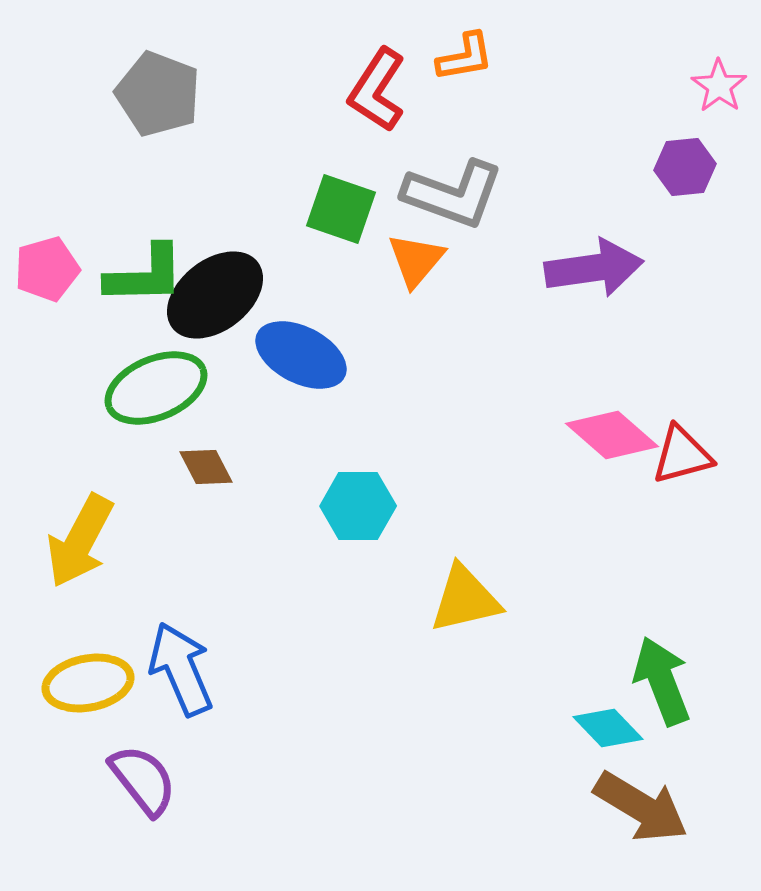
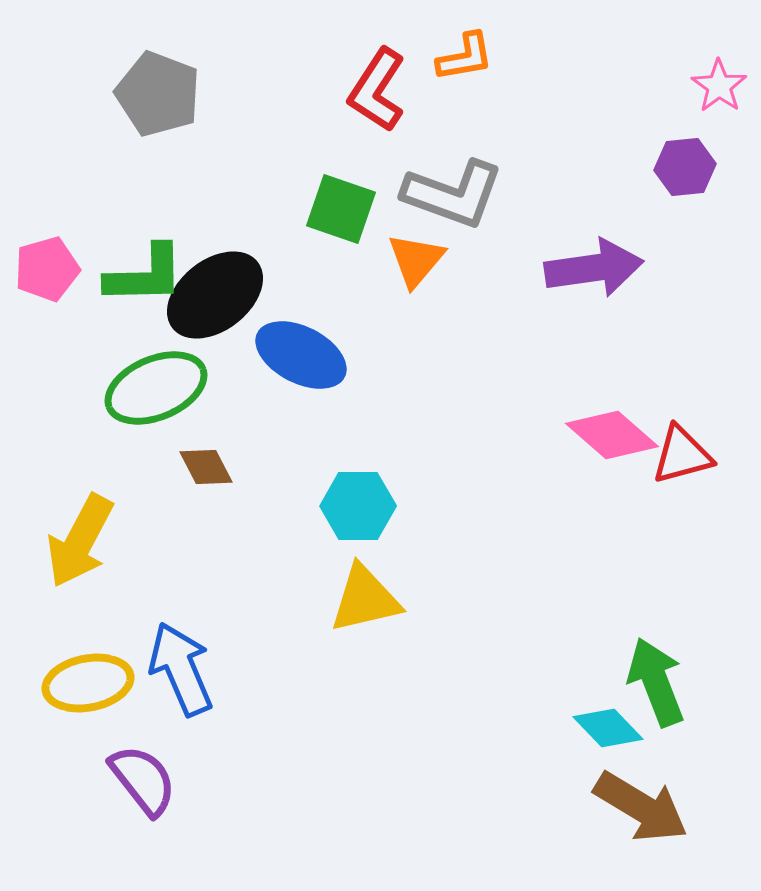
yellow triangle: moved 100 px left
green arrow: moved 6 px left, 1 px down
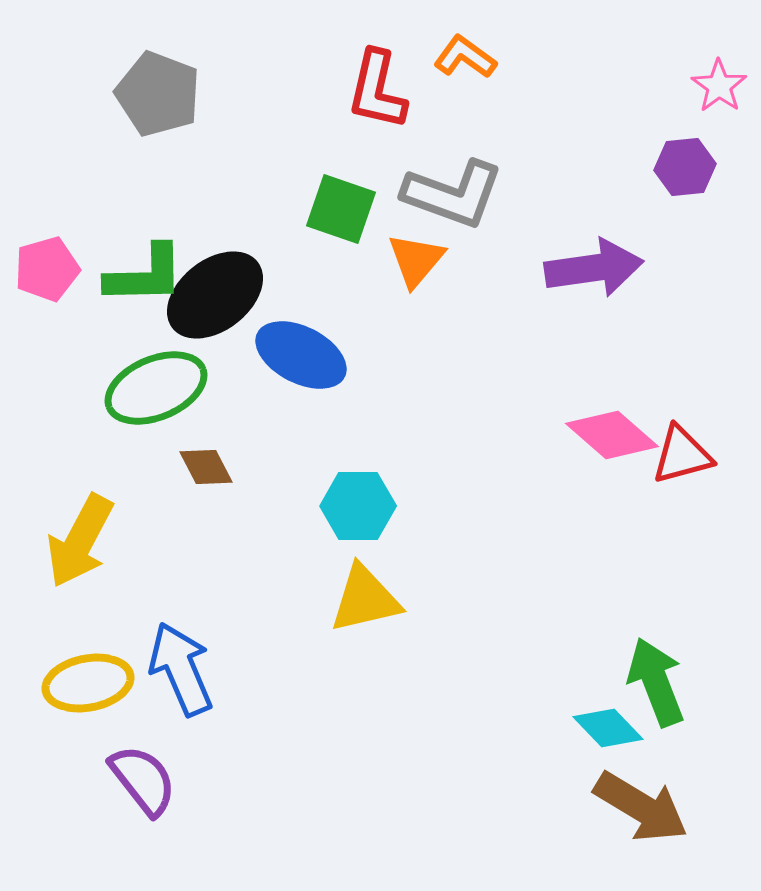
orange L-shape: rotated 134 degrees counterclockwise
red L-shape: rotated 20 degrees counterclockwise
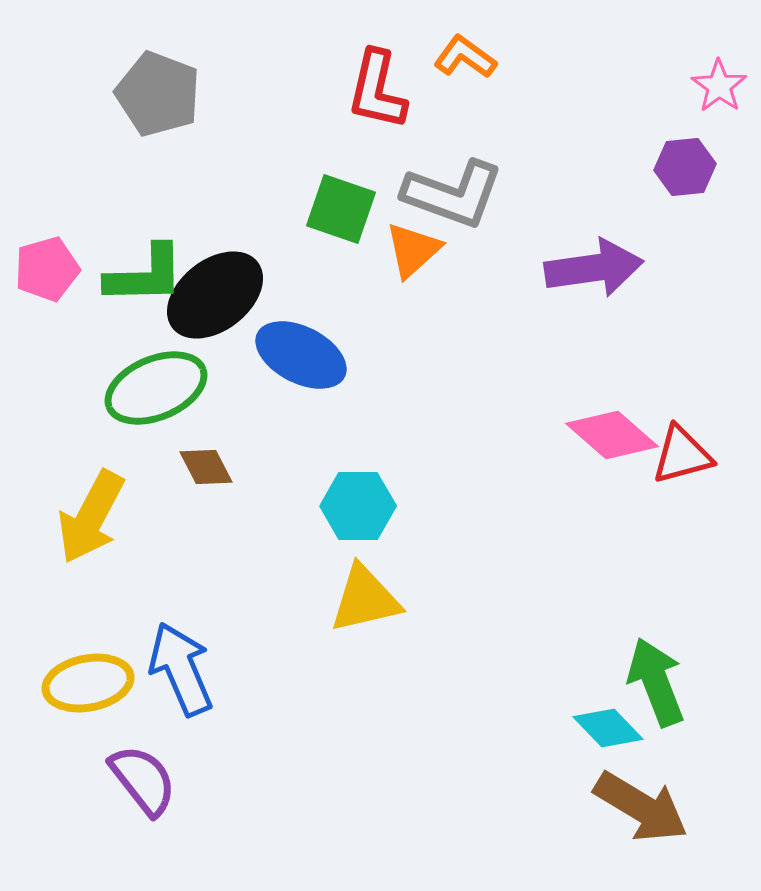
orange triangle: moved 3 px left, 10 px up; rotated 8 degrees clockwise
yellow arrow: moved 11 px right, 24 px up
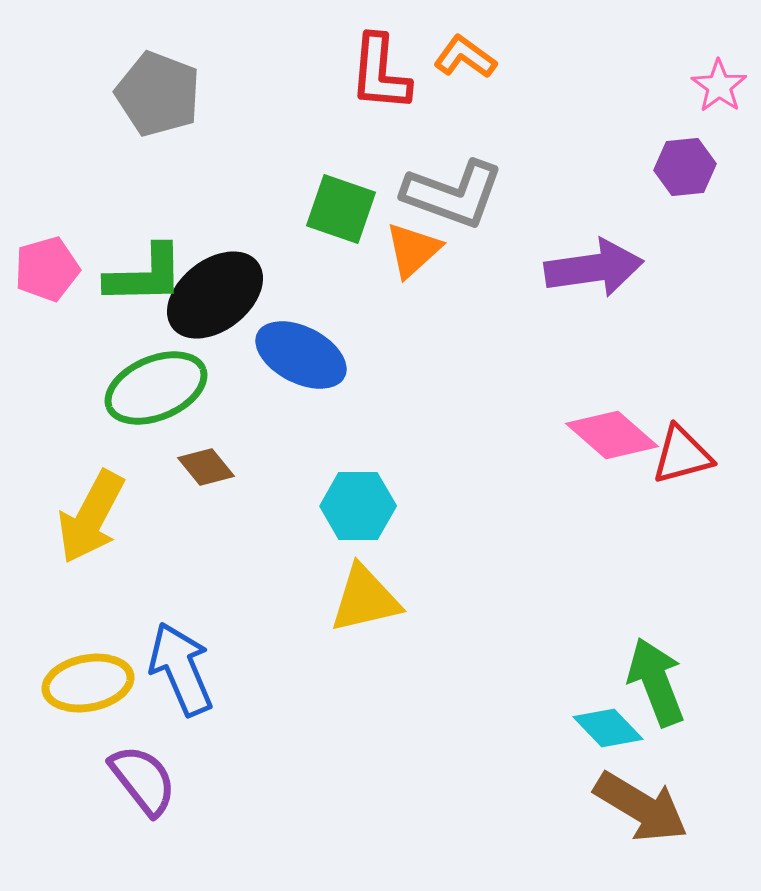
red L-shape: moved 3 px right, 17 px up; rotated 8 degrees counterclockwise
brown diamond: rotated 12 degrees counterclockwise
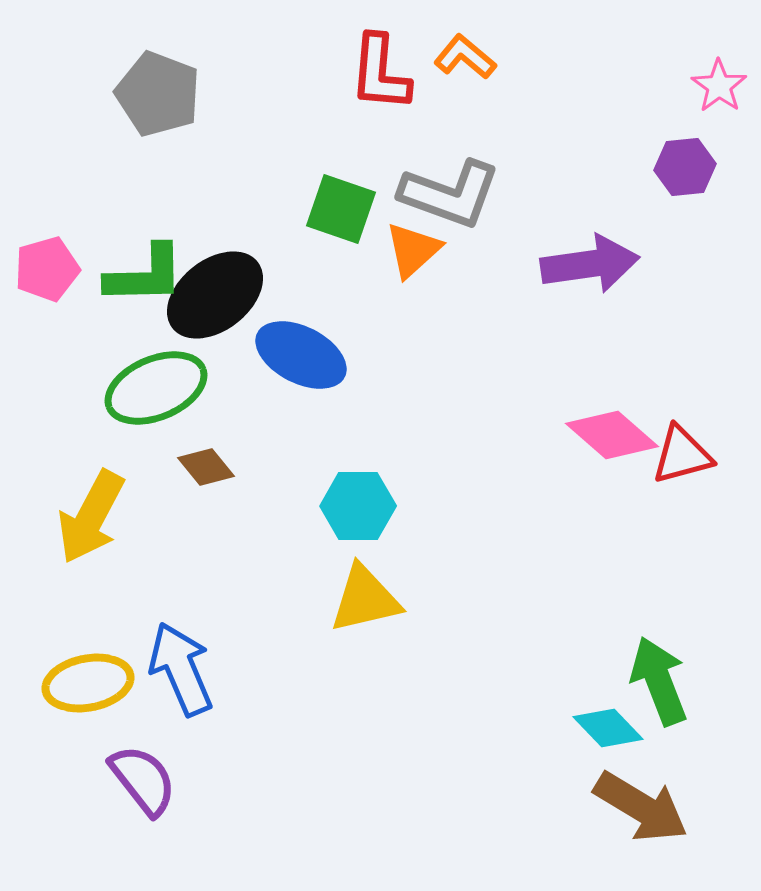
orange L-shape: rotated 4 degrees clockwise
gray L-shape: moved 3 px left
purple arrow: moved 4 px left, 4 px up
green arrow: moved 3 px right, 1 px up
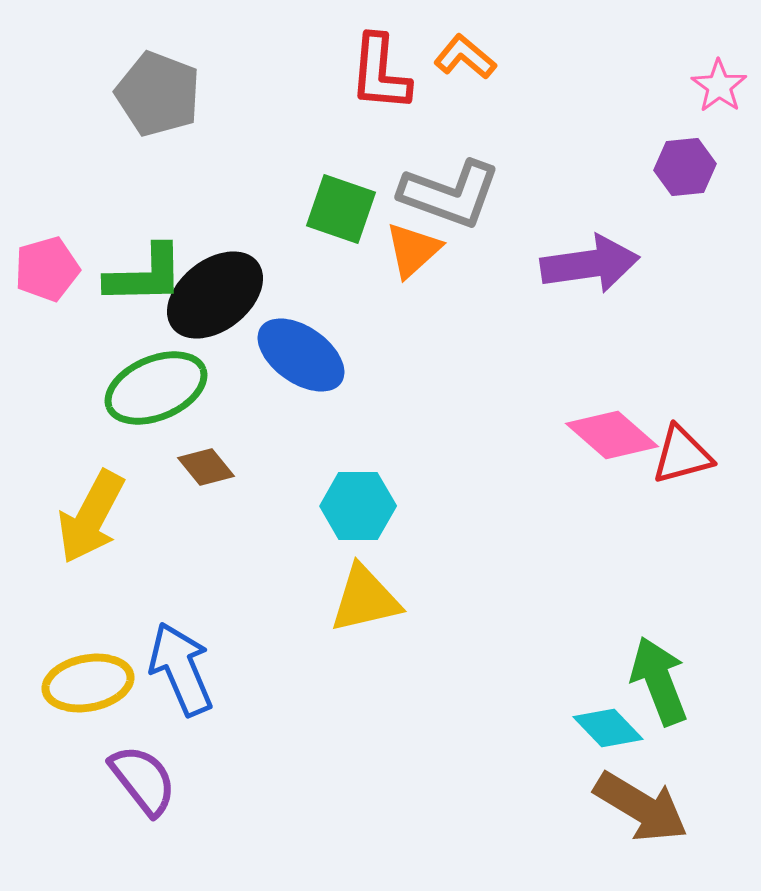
blue ellipse: rotated 8 degrees clockwise
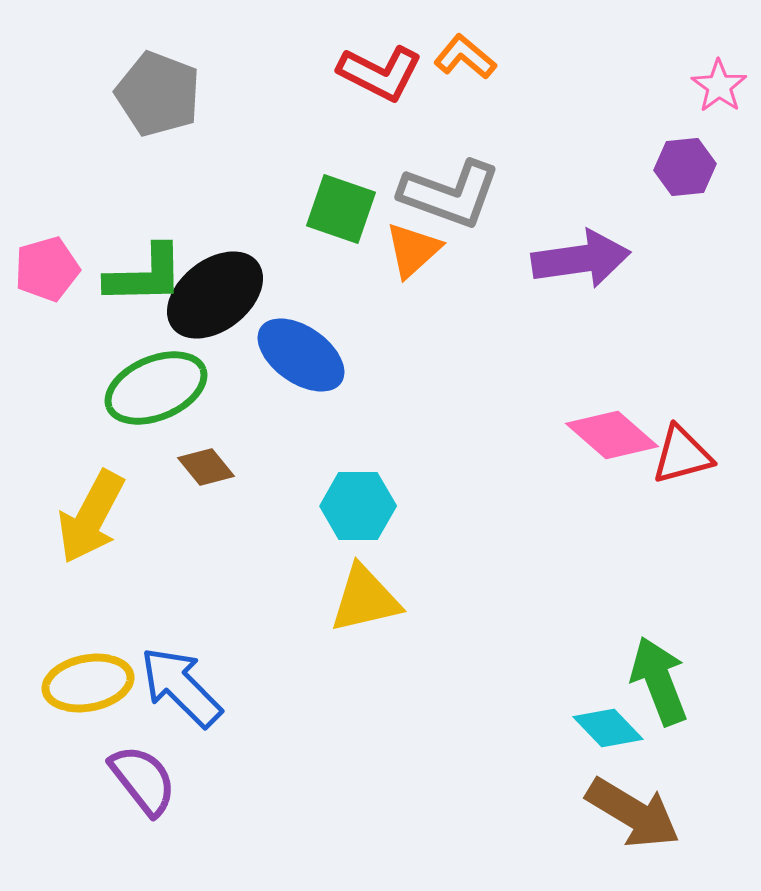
red L-shape: rotated 68 degrees counterclockwise
purple arrow: moved 9 px left, 5 px up
blue arrow: moved 18 px down; rotated 22 degrees counterclockwise
brown arrow: moved 8 px left, 6 px down
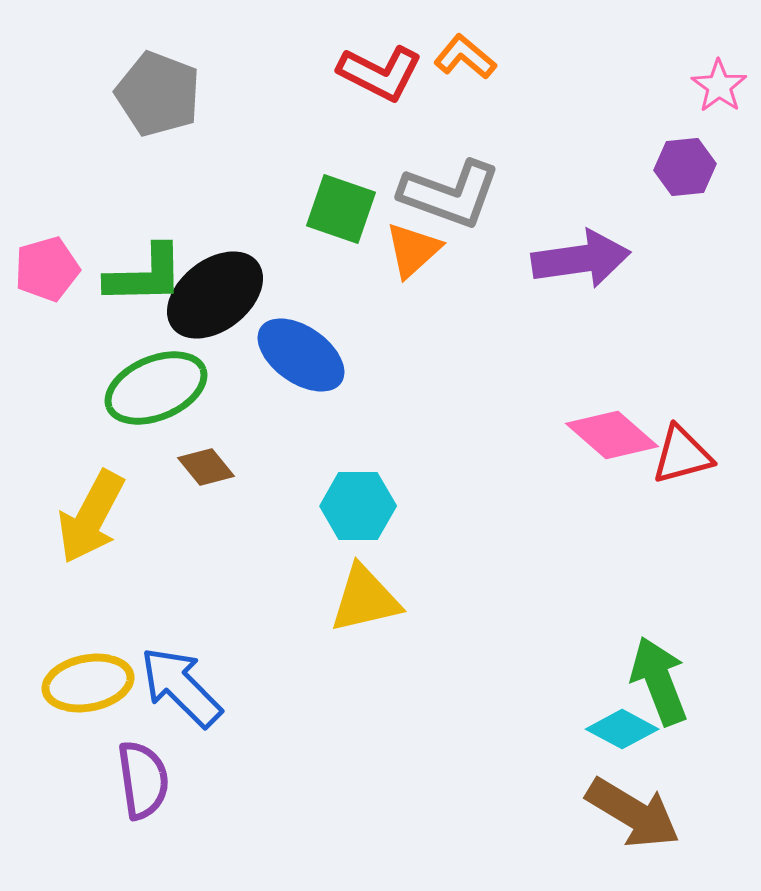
cyan diamond: moved 14 px right, 1 px down; rotated 18 degrees counterclockwise
purple semicircle: rotated 30 degrees clockwise
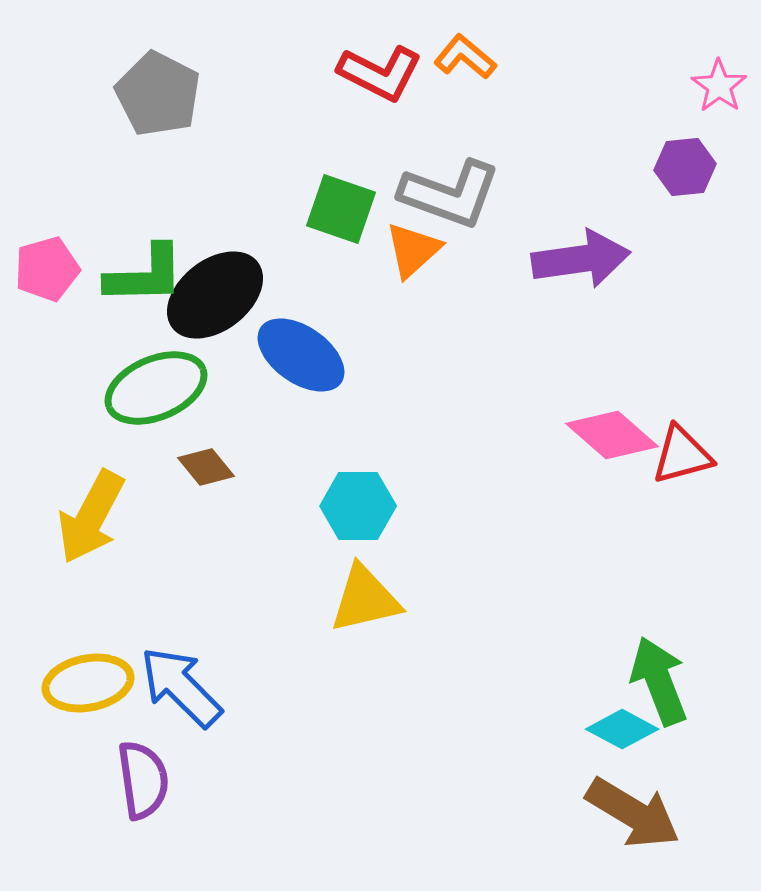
gray pentagon: rotated 6 degrees clockwise
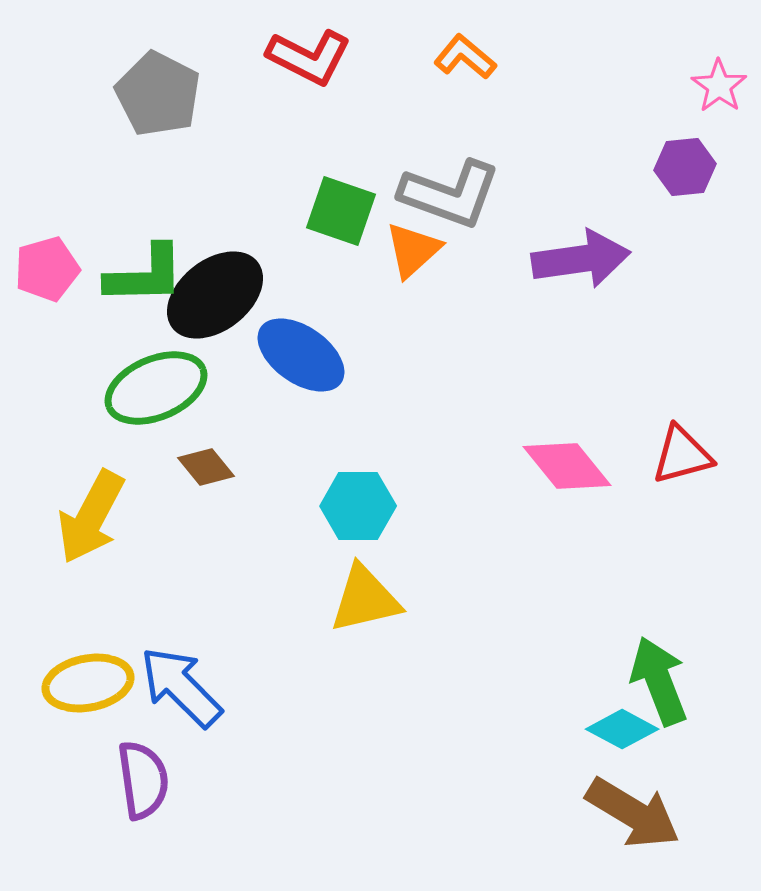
red L-shape: moved 71 px left, 16 px up
green square: moved 2 px down
pink diamond: moved 45 px left, 31 px down; rotated 10 degrees clockwise
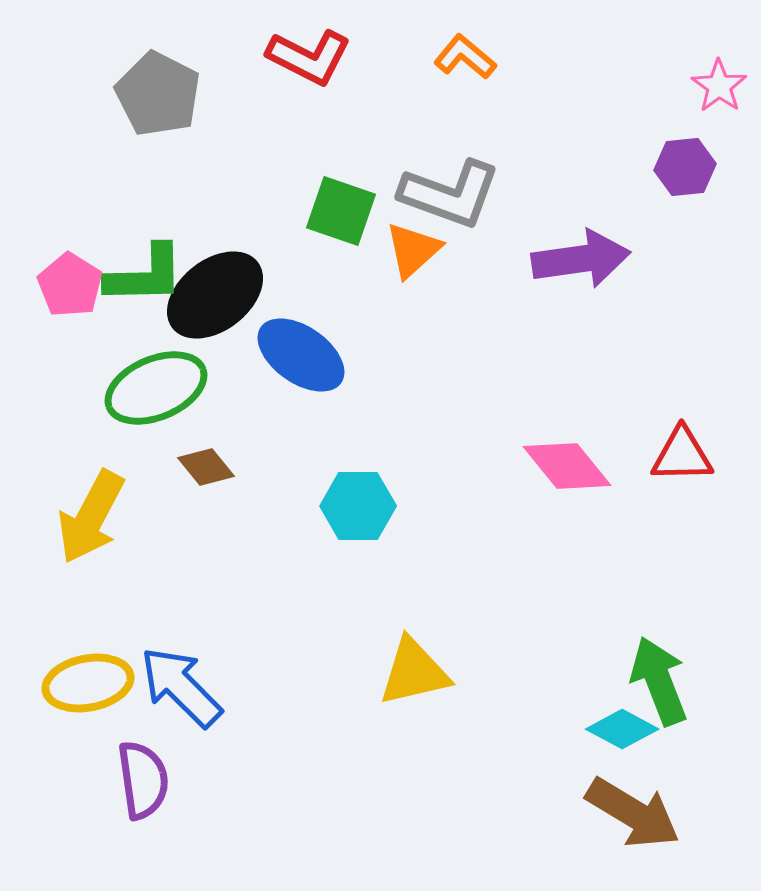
pink pentagon: moved 23 px right, 16 px down; rotated 24 degrees counterclockwise
red triangle: rotated 14 degrees clockwise
yellow triangle: moved 49 px right, 73 px down
